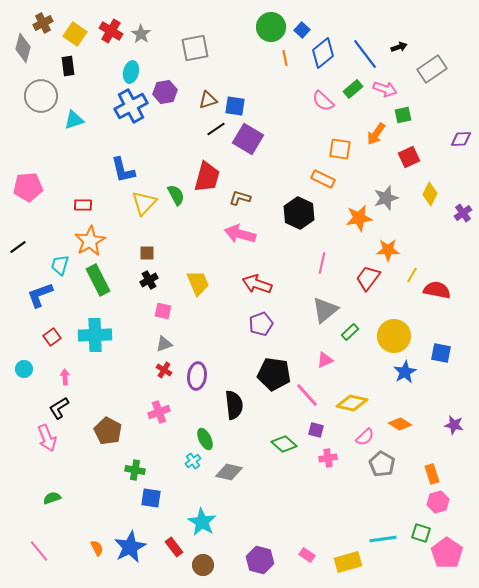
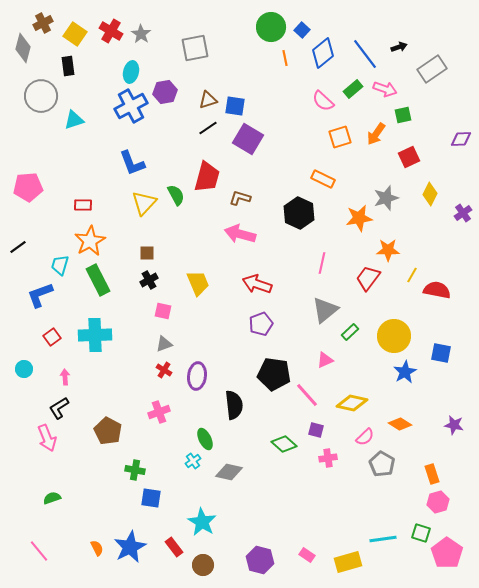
black line at (216, 129): moved 8 px left, 1 px up
orange square at (340, 149): moved 12 px up; rotated 25 degrees counterclockwise
blue L-shape at (123, 170): moved 9 px right, 7 px up; rotated 8 degrees counterclockwise
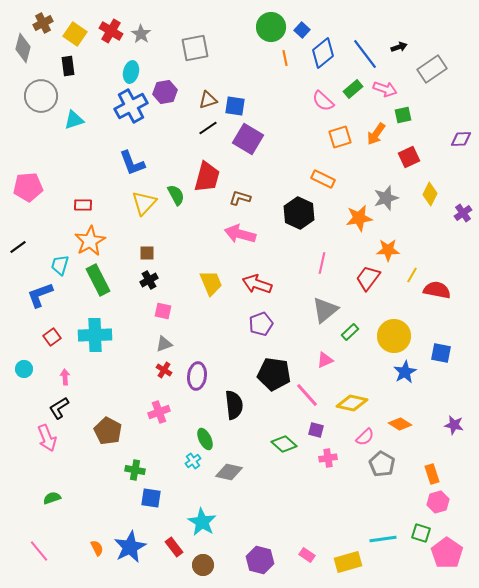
yellow trapezoid at (198, 283): moved 13 px right
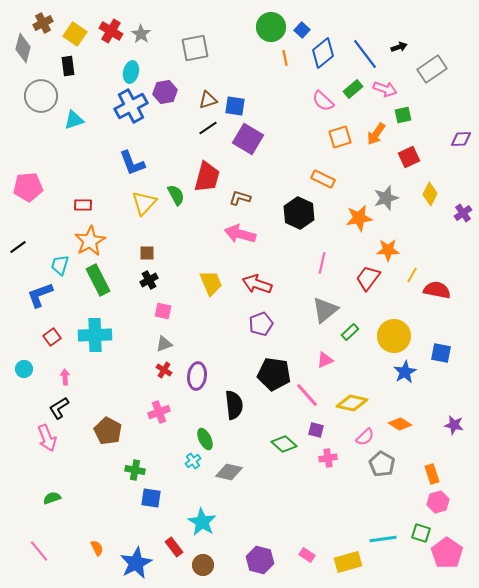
blue star at (130, 547): moved 6 px right, 16 px down
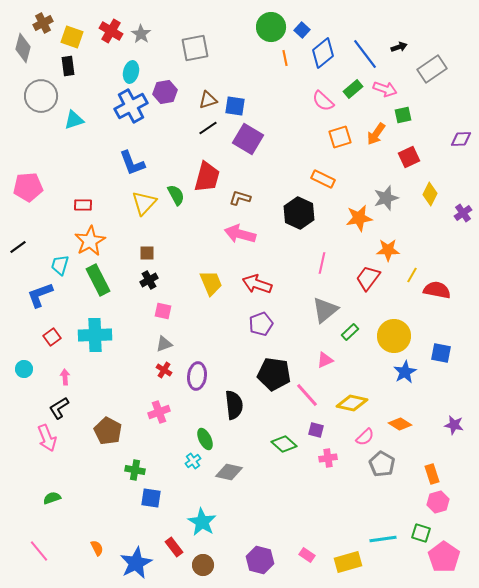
yellow square at (75, 34): moved 3 px left, 3 px down; rotated 15 degrees counterclockwise
pink pentagon at (447, 553): moved 3 px left, 4 px down
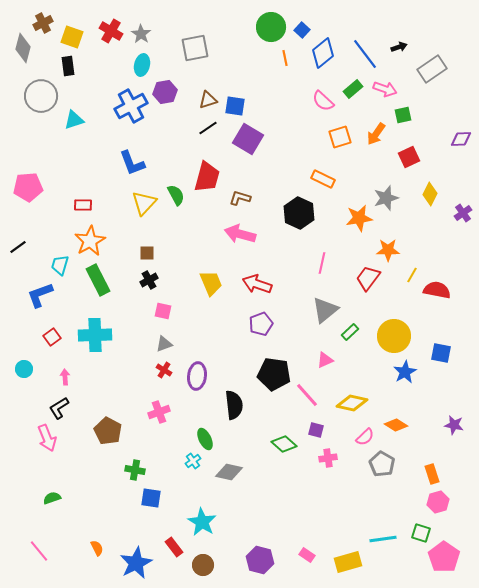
cyan ellipse at (131, 72): moved 11 px right, 7 px up
orange diamond at (400, 424): moved 4 px left, 1 px down
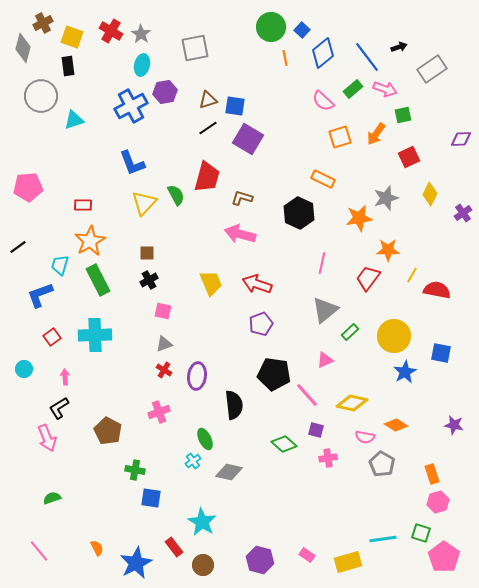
blue line at (365, 54): moved 2 px right, 3 px down
brown L-shape at (240, 198): moved 2 px right
pink semicircle at (365, 437): rotated 54 degrees clockwise
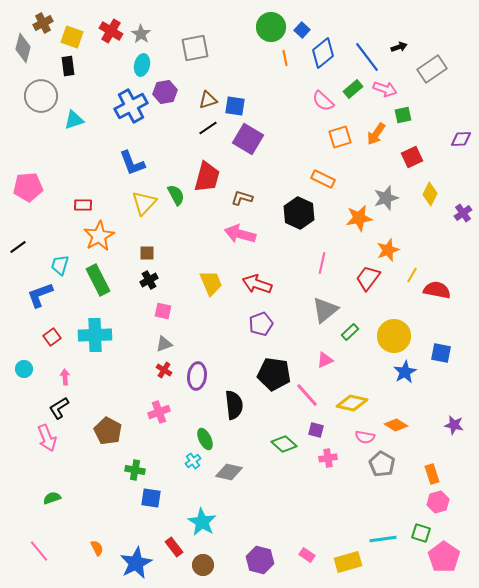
red square at (409, 157): moved 3 px right
orange star at (90, 241): moved 9 px right, 5 px up
orange star at (388, 250): rotated 20 degrees counterclockwise
